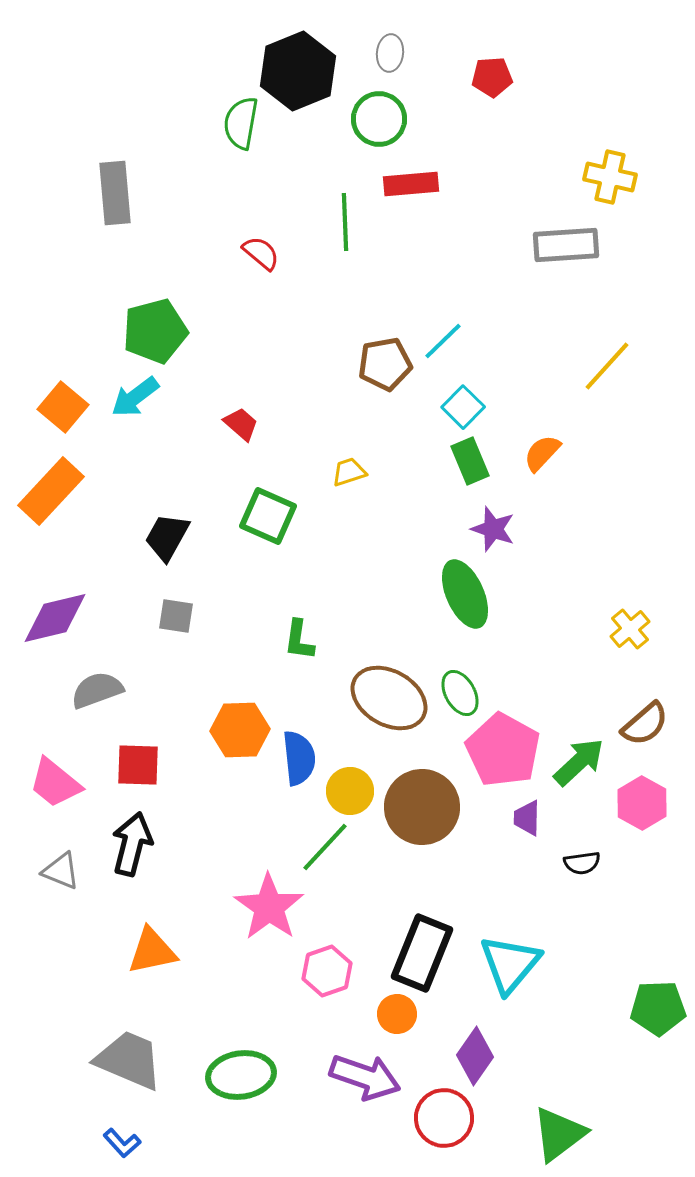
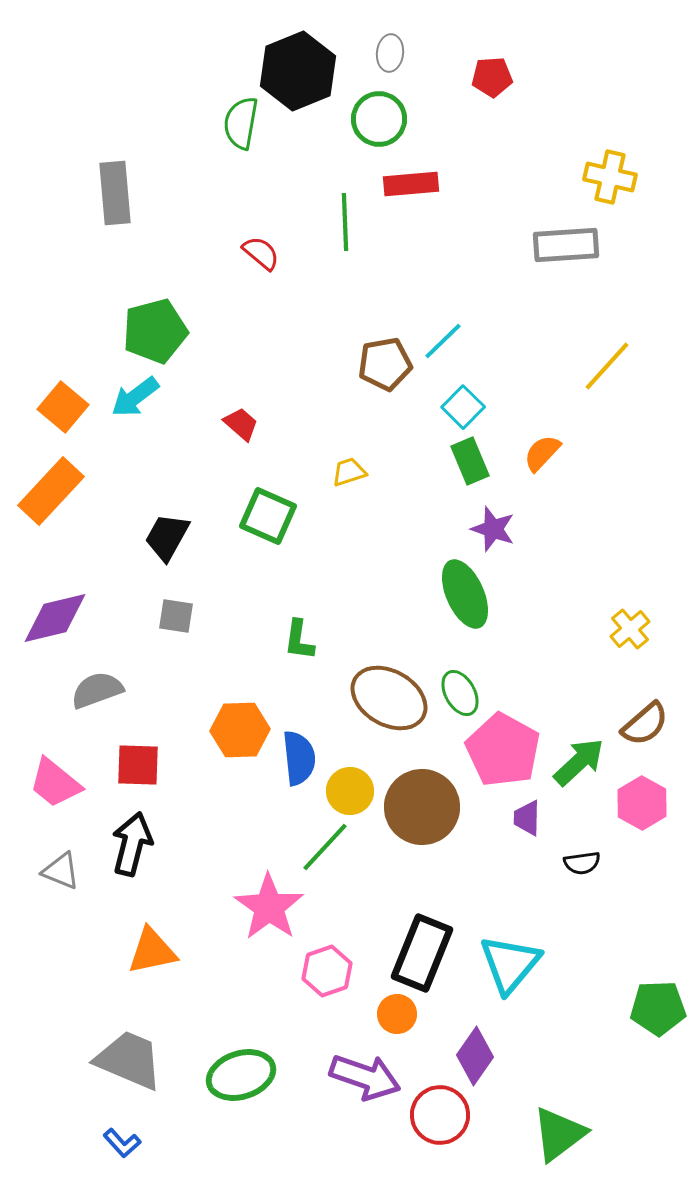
green ellipse at (241, 1075): rotated 10 degrees counterclockwise
red circle at (444, 1118): moved 4 px left, 3 px up
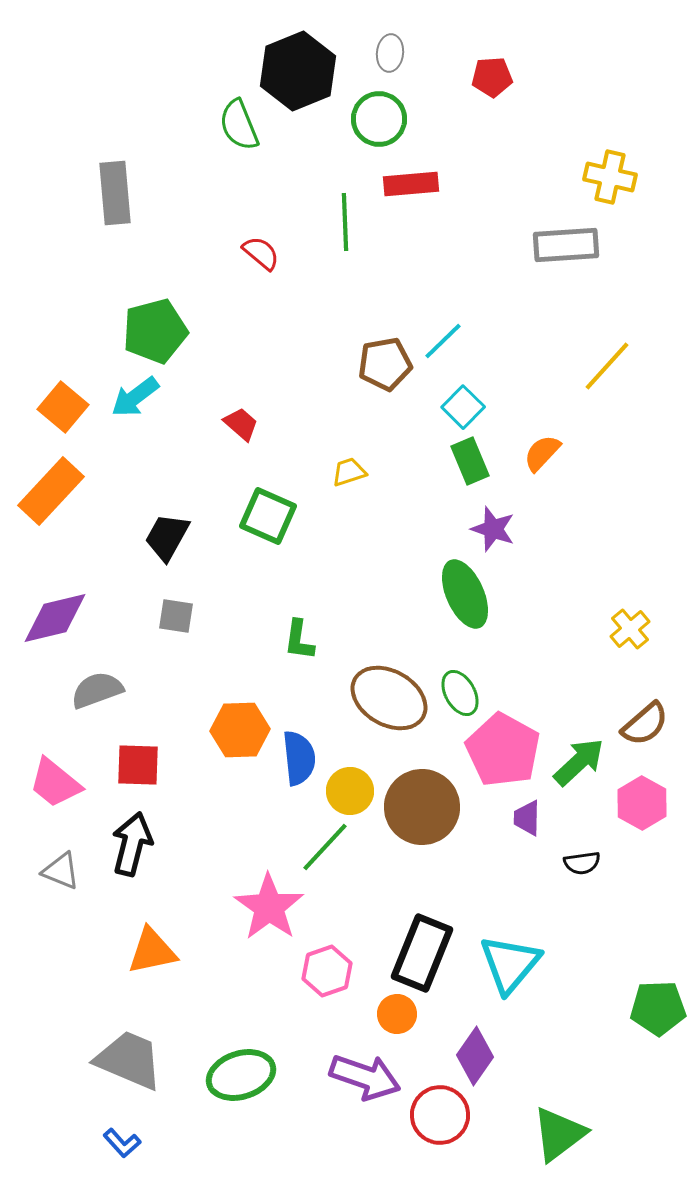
green semicircle at (241, 123): moved 2 px left, 2 px down; rotated 32 degrees counterclockwise
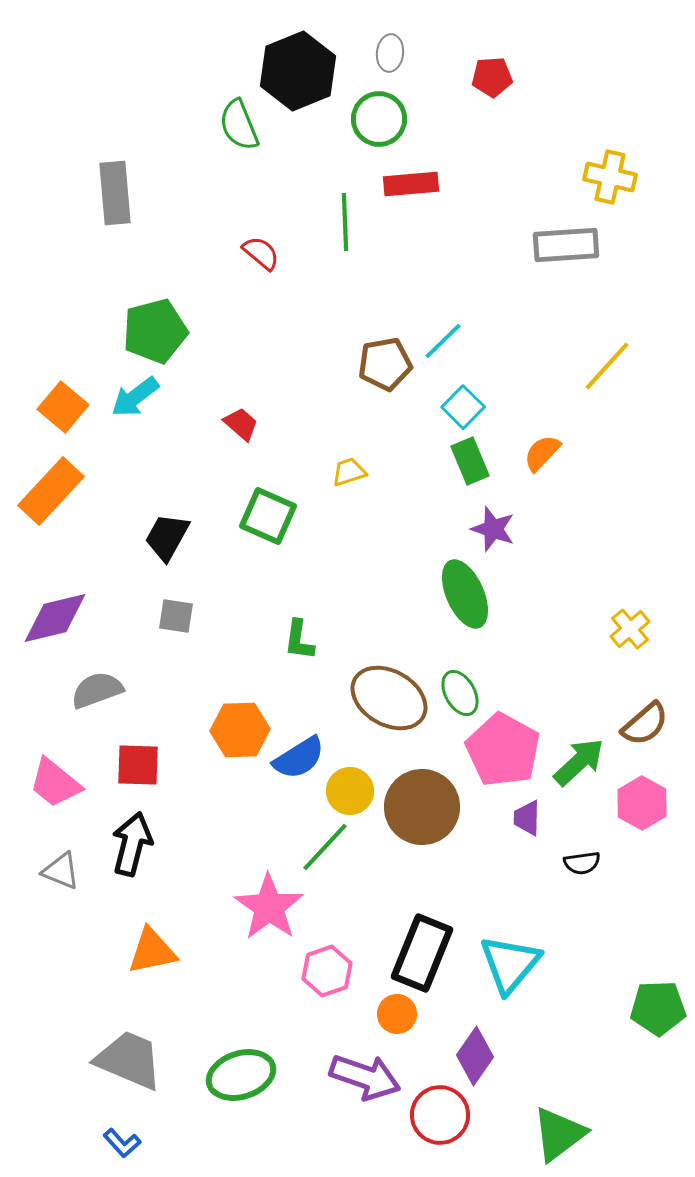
blue semicircle at (299, 758): rotated 64 degrees clockwise
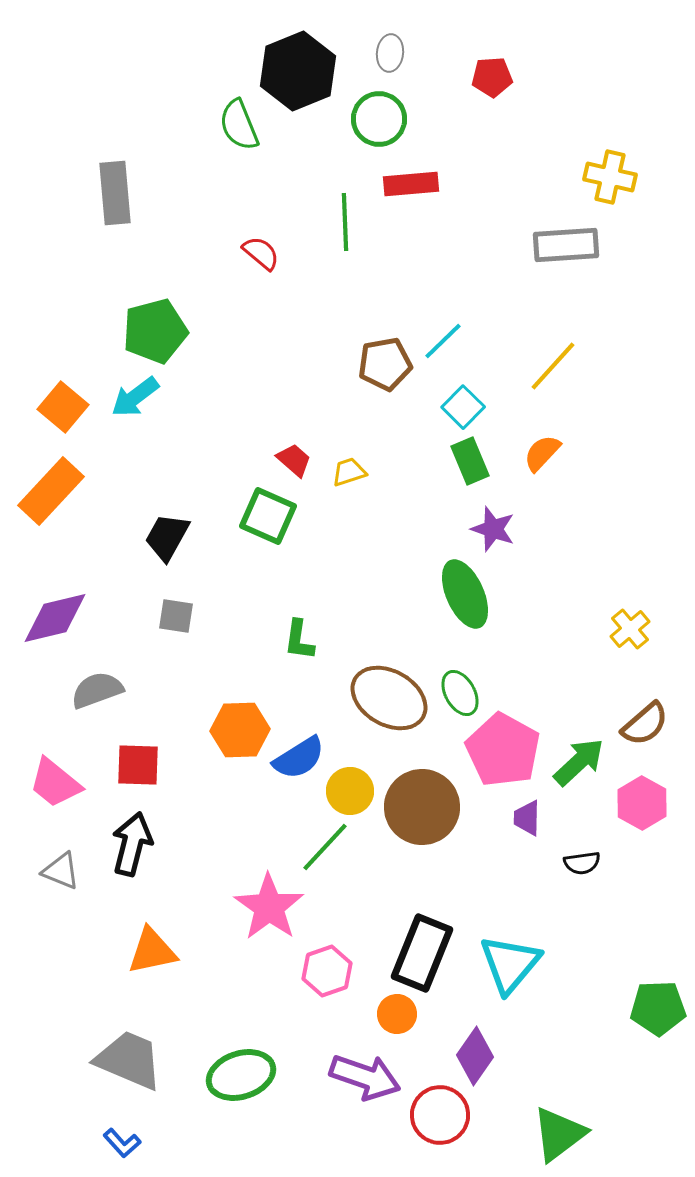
yellow line at (607, 366): moved 54 px left
red trapezoid at (241, 424): moved 53 px right, 36 px down
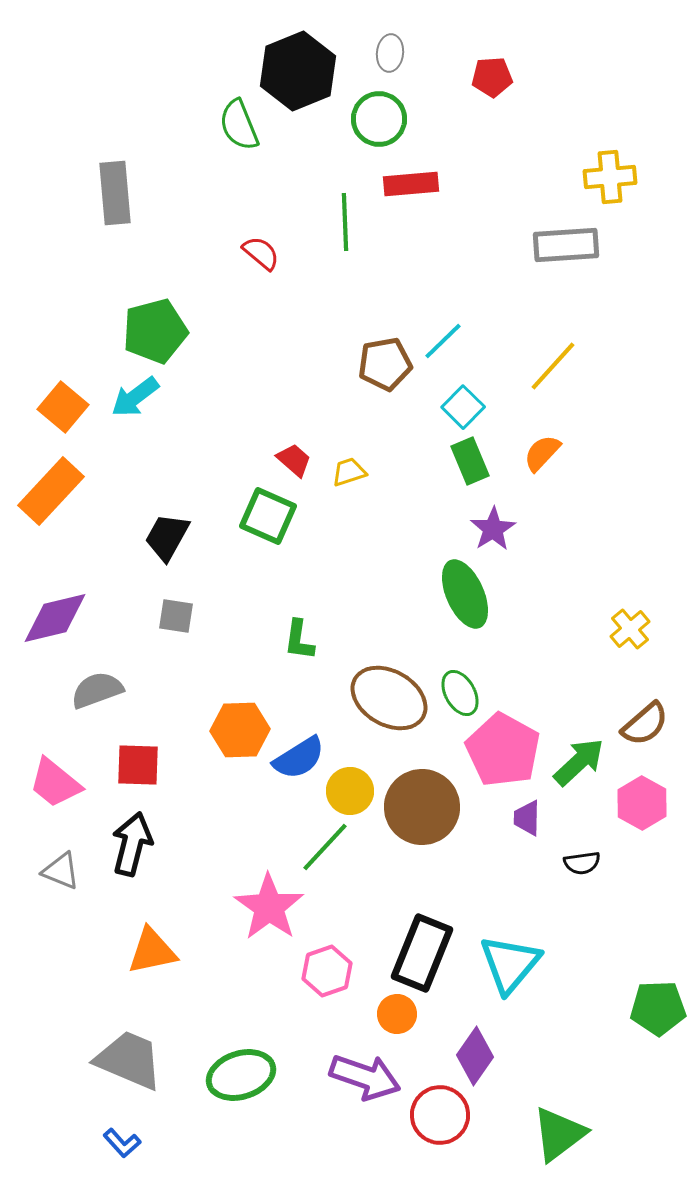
yellow cross at (610, 177): rotated 18 degrees counterclockwise
purple star at (493, 529): rotated 21 degrees clockwise
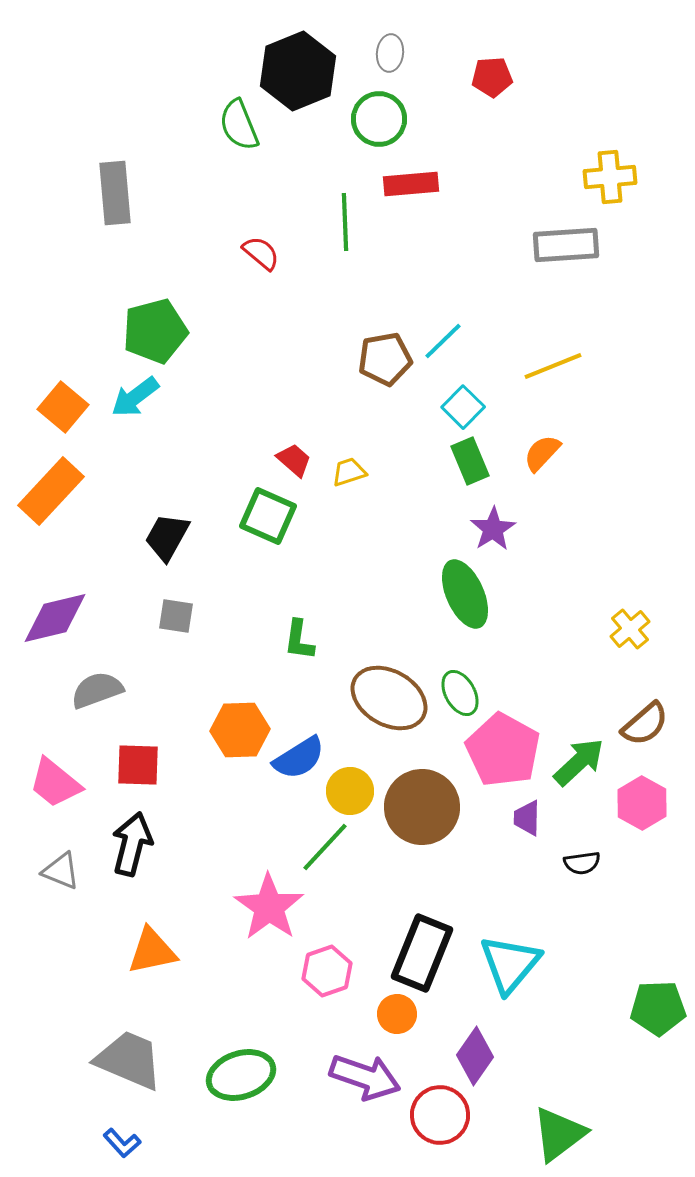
brown pentagon at (385, 364): moved 5 px up
yellow line at (553, 366): rotated 26 degrees clockwise
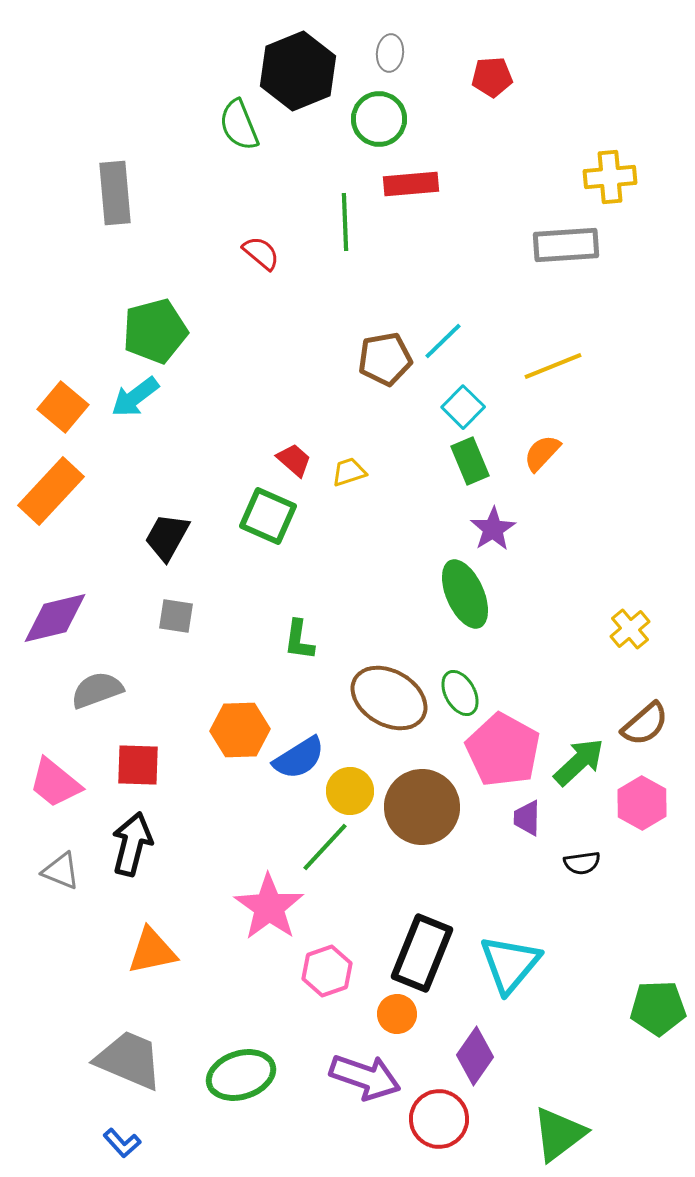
red circle at (440, 1115): moved 1 px left, 4 px down
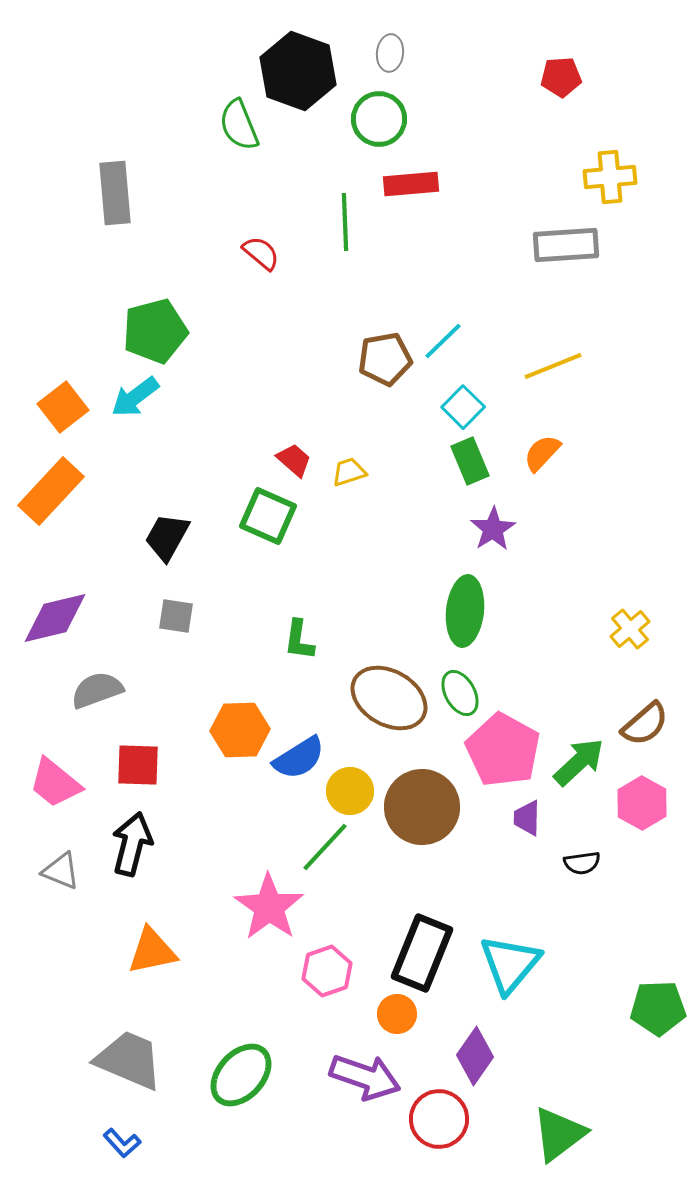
black hexagon at (298, 71): rotated 18 degrees counterclockwise
red pentagon at (492, 77): moved 69 px right
orange square at (63, 407): rotated 12 degrees clockwise
green ellipse at (465, 594): moved 17 px down; rotated 30 degrees clockwise
green ellipse at (241, 1075): rotated 30 degrees counterclockwise
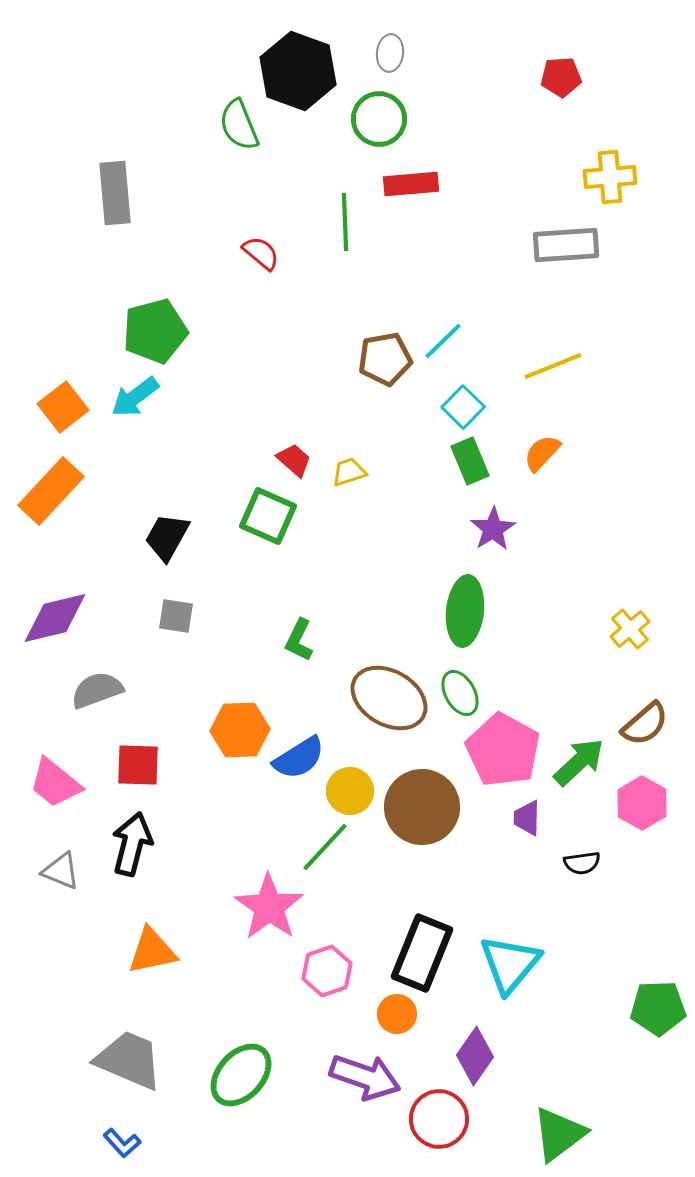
green L-shape at (299, 640): rotated 18 degrees clockwise
